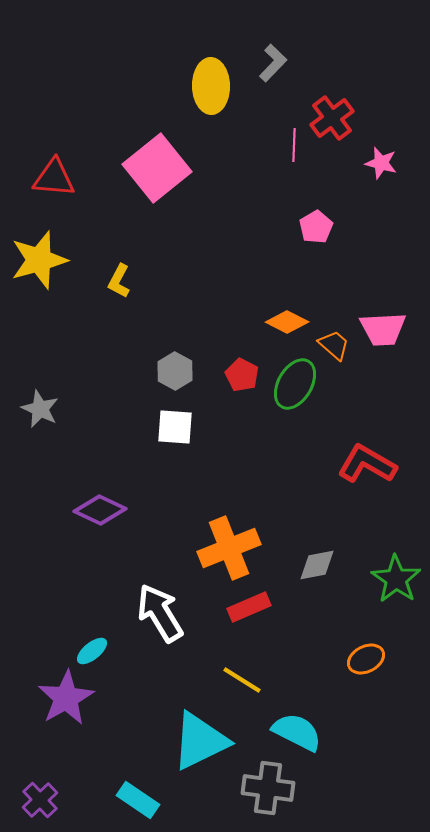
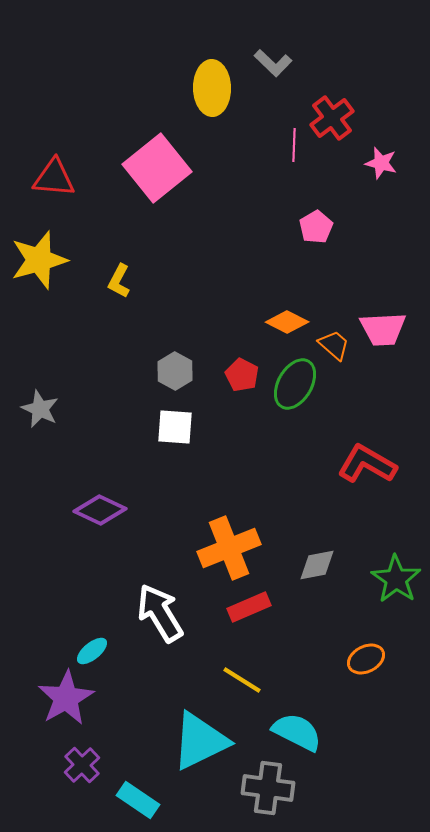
gray L-shape: rotated 90 degrees clockwise
yellow ellipse: moved 1 px right, 2 px down
purple cross: moved 42 px right, 35 px up
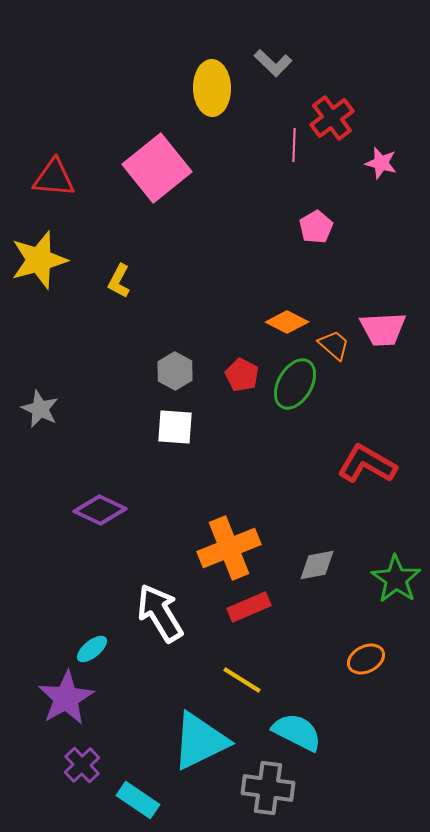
cyan ellipse: moved 2 px up
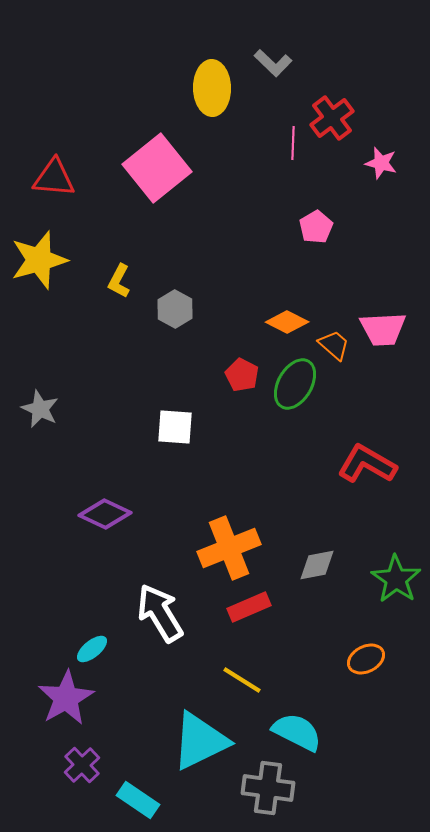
pink line: moved 1 px left, 2 px up
gray hexagon: moved 62 px up
purple diamond: moved 5 px right, 4 px down
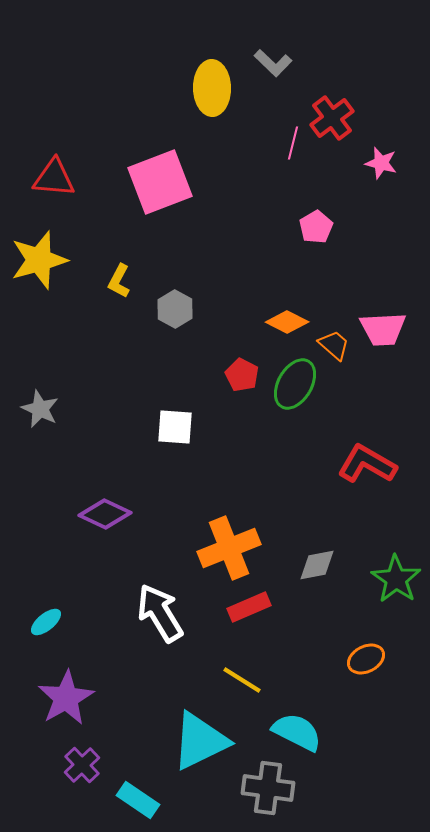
pink line: rotated 12 degrees clockwise
pink square: moved 3 px right, 14 px down; rotated 18 degrees clockwise
cyan ellipse: moved 46 px left, 27 px up
